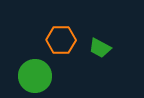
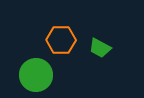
green circle: moved 1 px right, 1 px up
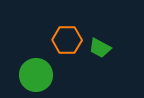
orange hexagon: moved 6 px right
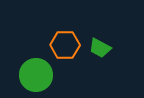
orange hexagon: moved 2 px left, 5 px down
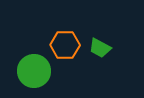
green circle: moved 2 px left, 4 px up
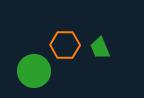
green trapezoid: rotated 40 degrees clockwise
